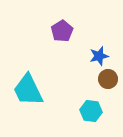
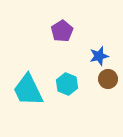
cyan hexagon: moved 24 px left, 27 px up; rotated 15 degrees clockwise
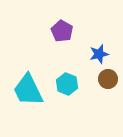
purple pentagon: rotated 10 degrees counterclockwise
blue star: moved 2 px up
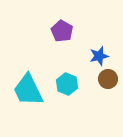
blue star: moved 2 px down
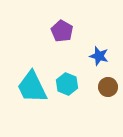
blue star: rotated 30 degrees clockwise
brown circle: moved 8 px down
cyan trapezoid: moved 4 px right, 3 px up
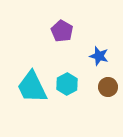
cyan hexagon: rotated 10 degrees clockwise
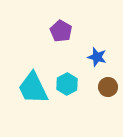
purple pentagon: moved 1 px left
blue star: moved 2 px left, 1 px down
cyan trapezoid: moved 1 px right, 1 px down
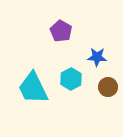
blue star: rotated 12 degrees counterclockwise
cyan hexagon: moved 4 px right, 5 px up
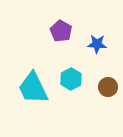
blue star: moved 13 px up
